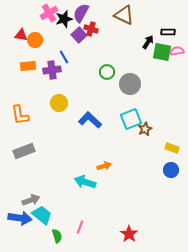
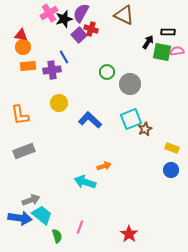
orange circle: moved 12 px left, 7 px down
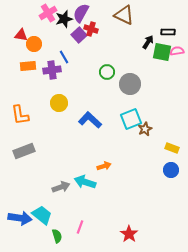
pink cross: moved 1 px left
orange circle: moved 11 px right, 3 px up
gray arrow: moved 30 px right, 13 px up
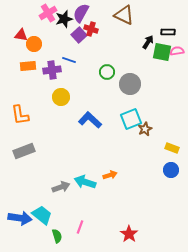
blue line: moved 5 px right, 3 px down; rotated 40 degrees counterclockwise
yellow circle: moved 2 px right, 6 px up
orange arrow: moved 6 px right, 9 px down
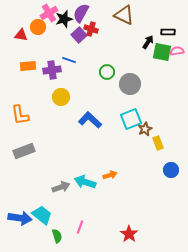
pink cross: moved 1 px right
orange circle: moved 4 px right, 17 px up
yellow rectangle: moved 14 px left, 5 px up; rotated 48 degrees clockwise
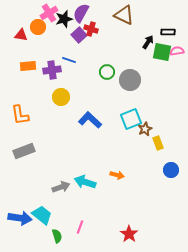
gray circle: moved 4 px up
orange arrow: moved 7 px right; rotated 32 degrees clockwise
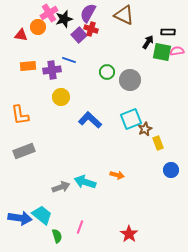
purple semicircle: moved 7 px right
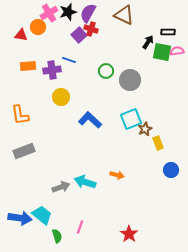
black star: moved 4 px right, 7 px up
green circle: moved 1 px left, 1 px up
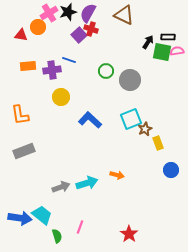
black rectangle: moved 5 px down
cyan arrow: moved 2 px right, 1 px down; rotated 145 degrees clockwise
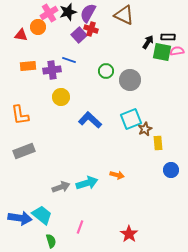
yellow rectangle: rotated 16 degrees clockwise
green semicircle: moved 6 px left, 5 px down
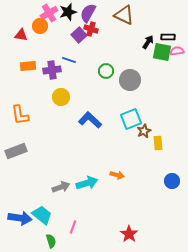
orange circle: moved 2 px right, 1 px up
brown star: moved 1 px left, 2 px down
gray rectangle: moved 8 px left
blue circle: moved 1 px right, 11 px down
pink line: moved 7 px left
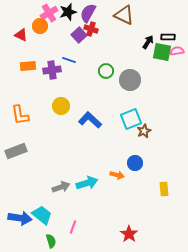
red triangle: rotated 16 degrees clockwise
yellow circle: moved 9 px down
yellow rectangle: moved 6 px right, 46 px down
blue circle: moved 37 px left, 18 px up
